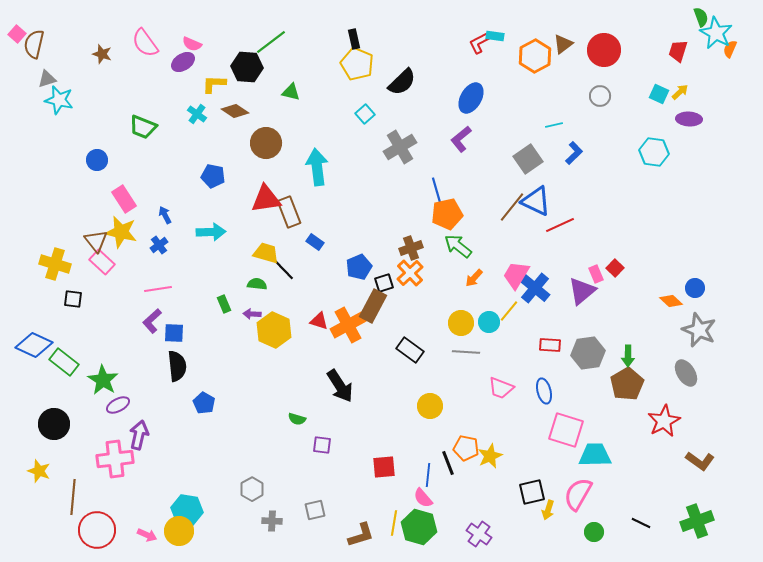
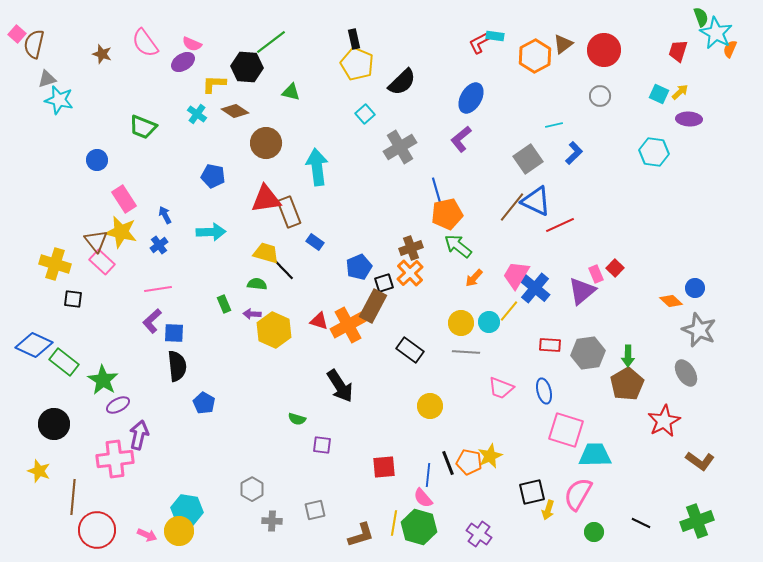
orange pentagon at (466, 448): moved 3 px right, 14 px down
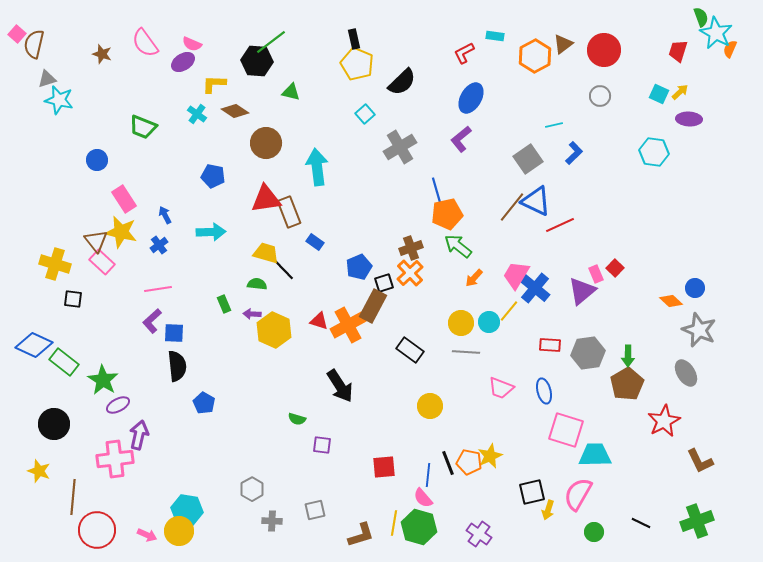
red L-shape at (479, 43): moved 15 px left, 10 px down
black hexagon at (247, 67): moved 10 px right, 6 px up
brown L-shape at (700, 461): rotated 28 degrees clockwise
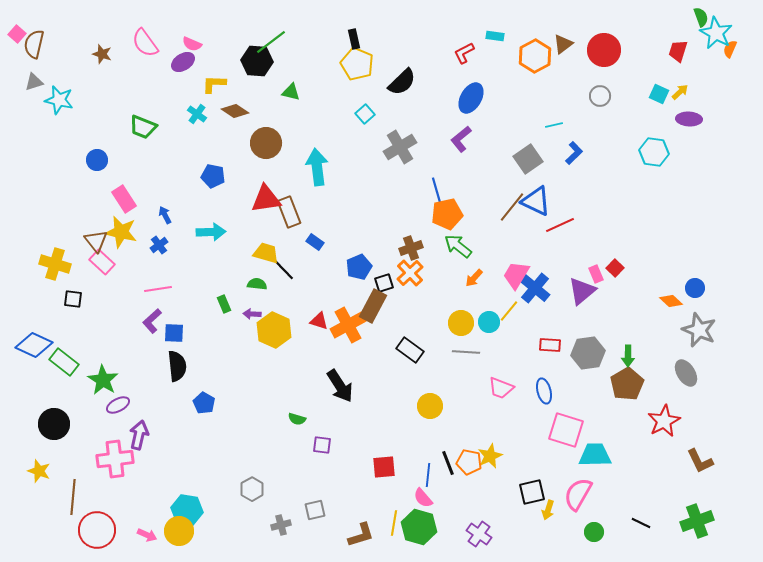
gray triangle at (47, 79): moved 13 px left, 3 px down
gray cross at (272, 521): moved 9 px right, 4 px down; rotated 18 degrees counterclockwise
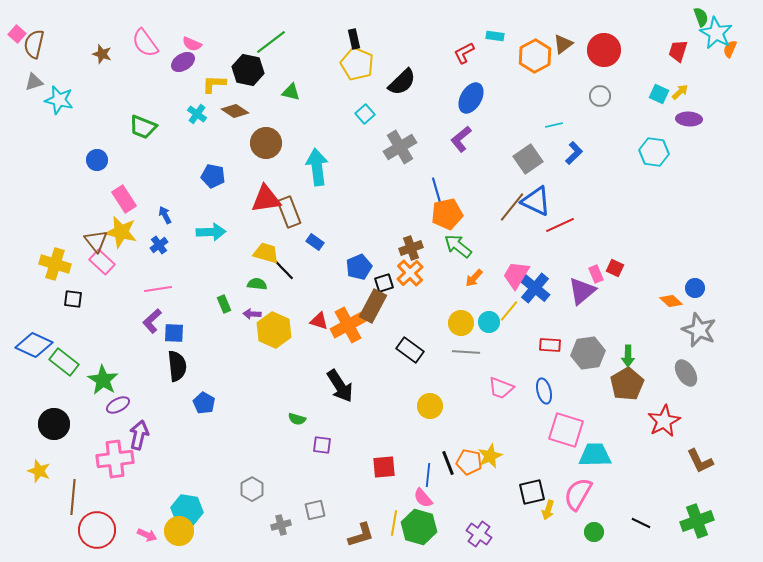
black hexagon at (257, 61): moved 9 px left, 9 px down; rotated 8 degrees clockwise
red square at (615, 268): rotated 18 degrees counterclockwise
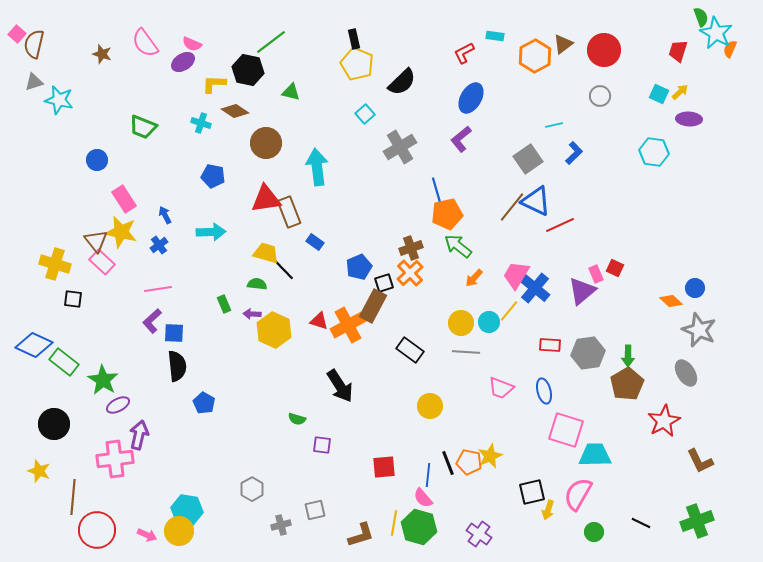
cyan cross at (197, 114): moved 4 px right, 9 px down; rotated 18 degrees counterclockwise
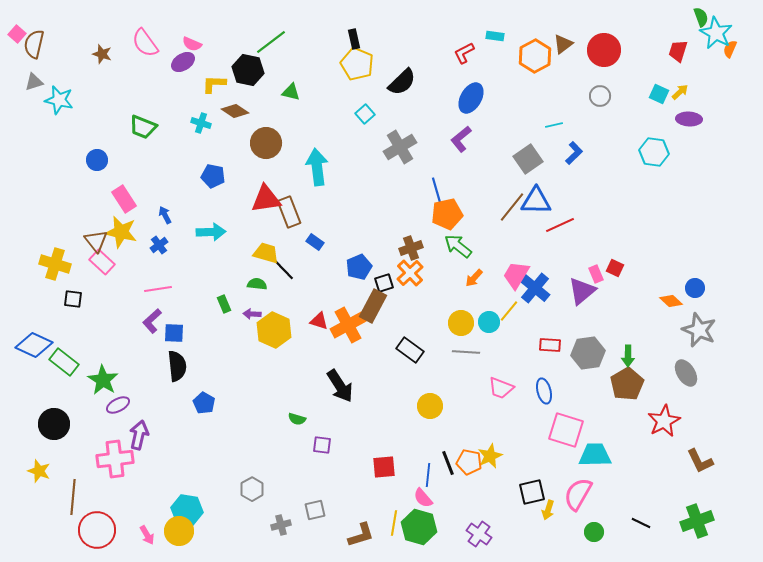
blue triangle at (536, 201): rotated 24 degrees counterclockwise
pink arrow at (147, 535): rotated 36 degrees clockwise
